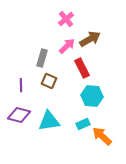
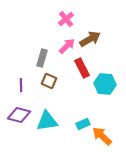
cyan hexagon: moved 13 px right, 12 px up
cyan triangle: moved 2 px left
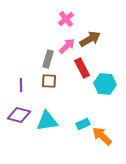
gray rectangle: moved 6 px right, 1 px down
brown square: rotated 21 degrees counterclockwise
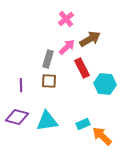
pink arrow: moved 1 px down
purple diamond: moved 2 px left, 2 px down
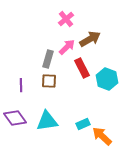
cyan hexagon: moved 2 px right, 5 px up; rotated 15 degrees clockwise
purple diamond: moved 2 px left, 1 px down; rotated 40 degrees clockwise
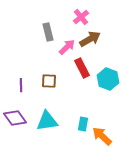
pink cross: moved 15 px right, 2 px up
gray rectangle: moved 27 px up; rotated 30 degrees counterclockwise
cyan hexagon: moved 1 px right
cyan rectangle: rotated 56 degrees counterclockwise
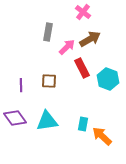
pink cross: moved 2 px right, 5 px up; rotated 14 degrees counterclockwise
gray rectangle: rotated 24 degrees clockwise
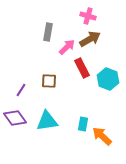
pink cross: moved 5 px right, 4 px down; rotated 21 degrees counterclockwise
purple line: moved 5 px down; rotated 32 degrees clockwise
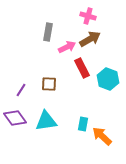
pink arrow: rotated 18 degrees clockwise
brown square: moved 3 px down
cyan triangle: moved 1 px left
